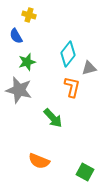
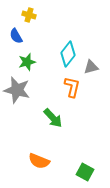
gray triangle: moved 2 px right, 1 px up
gray star: moved 2 px left
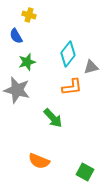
orange L-shape: rotated 70 degrees clockwise
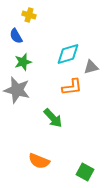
cyan diamond: rotated 35 degrees clockwise
green star: moved 4 px left
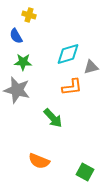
green star: rotated 18 degrees clockwise
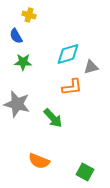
gray star: moved 14 px down
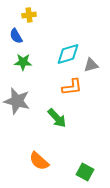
yellow cross: rotated 24 degrees counterclockwise
gray triangle: moved 2 px up
gray star: moved 3 px up
green arrow: moved 4 px right
orange semicircle: rotated 20 degrees clockwise
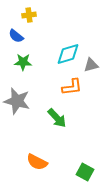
blue semicircle: rotated 21 degrees counterclockwise
orange semicircle: moved 2 px left, 1 px down; rotated 15 degrees counterclockwise
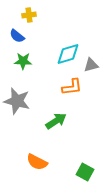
blue semicircle: moved 1 px right
green star: moved 1 px up
green arrow: moved 1 px left, 3 px down; rotated 80 degrees counterclockwise
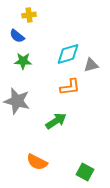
orange L-shape: moved 2 px left
